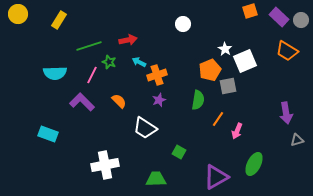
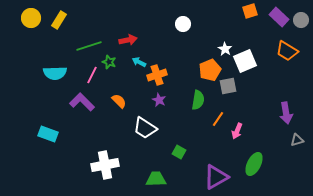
yellow circle: moved 13 px right, 4 px down
purple star: rotated 24 degrees counterclockwise
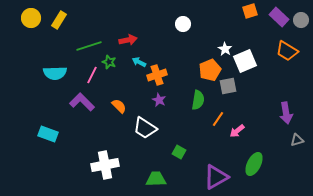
orange semicircle: moved 5 px down
pink arrow: rotated 28 degrees clockwise
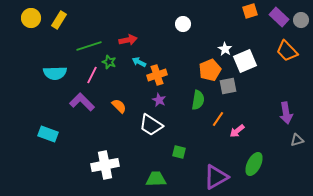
orange trapezoid: rotated 15 degrees clockwise
white trapezoid: moved 6 px right, 3 px up
green square: rotated 16 degrees counterclockwise
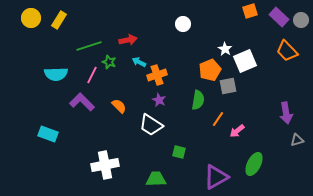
cyan semicircle: moved 1 px right, 1 px down
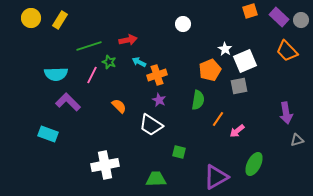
yellow rectangle: moved 1 px right
gray square: moved 11 px right
purple L-shape: moved 14 px left
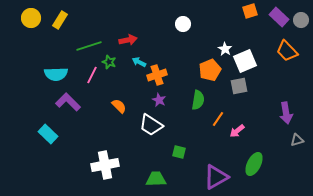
cyan rectangle: rotated 24 degrees clockwise
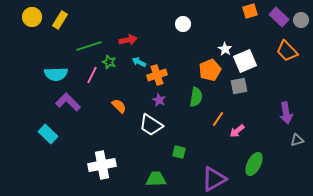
yellow circle: moved 1 px right, 1 px up
green semicircle: moved 2 px left, 3 px up
white cross: moved 3 px left
purple triangle: moved 2 px left, 2 px down
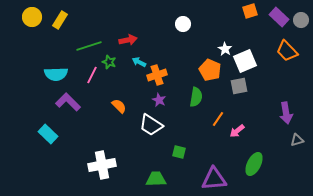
orange pentagon: rotated 25 degrees counterclockwise
purple triangle: rotated 24 degrees clockwise
